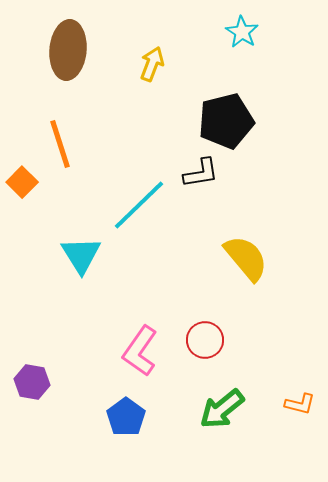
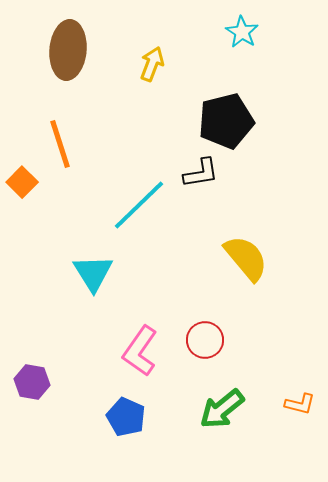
cyan triangle: moved 12 px right, 18 px down
blue pentagon: rotated 12 degrees counterclockwise
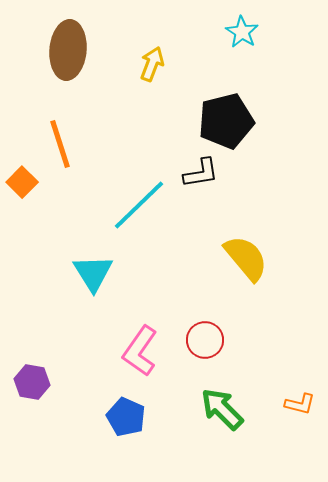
green arrow: rotated 84 degrees clockwise
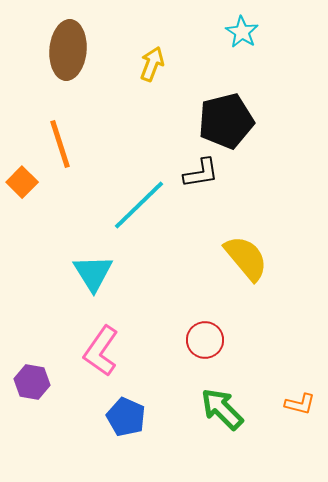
pink L-shape: moved 39 px left
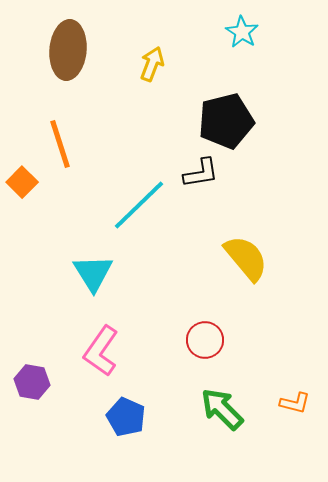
orange L-shape: moved 5 px left, 1 px up
